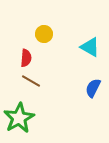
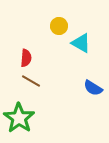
yellow circle: moved 15 px right, 8 px up
cyan triangle: moved 9 px left, 4 px up
blue semicircle: rotated 84 degrees counterclockwise
green star: rotated 8 degrees counterclockwise
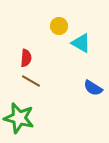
green star: rotated 20 degrees counterclockwise
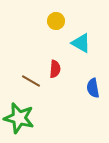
yellow circle: moved 3 px left, 5 px up
red semicircle: moved 29 px right, 11 px down
blue semicircle: rotated 48 degrees clockwise
